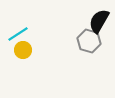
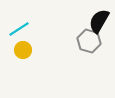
cyan line: moved 1 px right, 5 px up
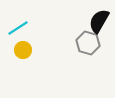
cyan line: moved 1 px left, 1 px up
gray hexagon: moved 1 px left, 2 px down
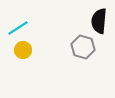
black semicircle: rotated 25 degrees counterclockwise
gray hexagon: moved 5 px left, 4 px down
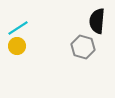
black semicircle: moved 2 px left
yellow circle: moved 6 px left, 4 px up
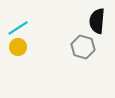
yellow circle: moved 1 px right, 1 px down
